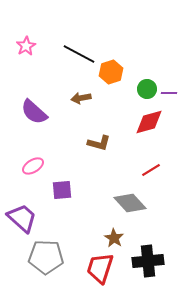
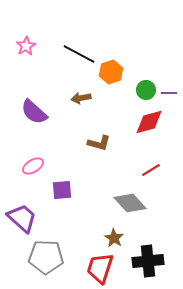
green circle: moved 1 px left, 1 px down
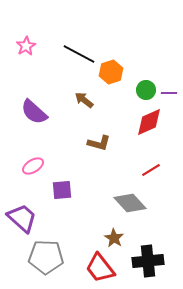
brown arrow: moved 3 px right, 2 px down; rotated 48 degrees clockwise
red diamond: rotated 8 degrees counterclockwise
red trapezoid: rotated 56 degrees counterclockwise
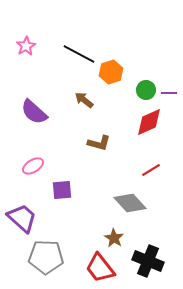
black cross: rotated 28 degrees clockwise
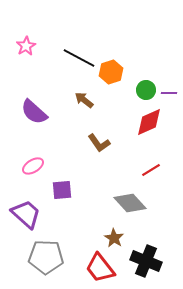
black line: moved 4 px down
brown L-shape: rotated 40 degrees clockwise
purple trapezoid: moved 4 px right, 4 px up
black cross: moved 2 px left
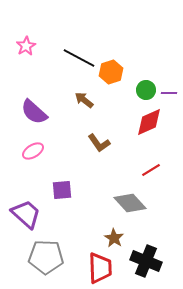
pink ellipse: moved 15 px up
red trapezoid: rotated 144 degrees counterclockwise
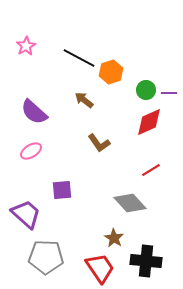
pink ellipse: moved 2 px left
black cross: rotated 16 degrees counterclockwise
red trapezoid: rotated 32 degrees counterclockwise
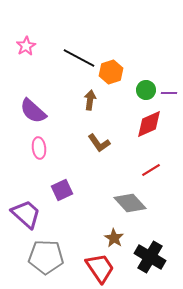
brown arrow: moved 6 px right; rotated 60 degrees clockwise
purple semicircle: moved 1 px left, 1 px up
red diamond: moved 2 px down
pink ellipse: moved 8 px right, 3 px up; rotated 65 degrees counterclockwise
purple square: rotated 20 degrees counterclockwise
black cross: moved 4 px right, 4 px up; rotated 24 degrees clockwise
